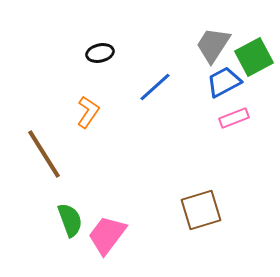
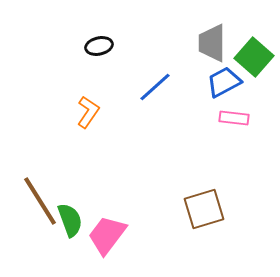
gray trapezoid: moved 1 px left, 2 px up; rotated 33 degrees counterclockwise
black ellipse: moved 1 px left, 7 px up
green square: rotated 21 degrees counterclockwise
pink rectangle: rotated 28 degrees clockwise
brown line: moved 4 px left, 47 px down
brown square: moved 3 px right, 1 px up
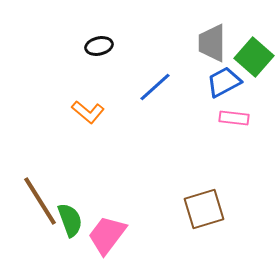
orange L-shape: rotated 96 degrees clockwise
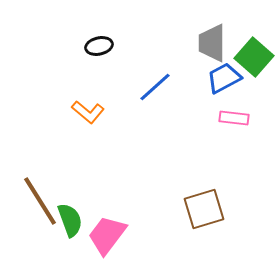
blue trapezoid: moved 4 px up
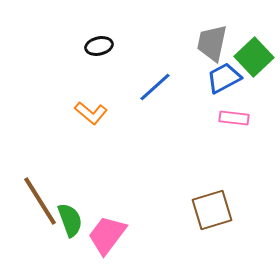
gray trapezoid: rotated 12 degrees clockwise
green square: rotated 6 degrees clockwise
orange L-shape: moved 3 px right, 1 px down
brown square: moved 8 px right, 1 px down
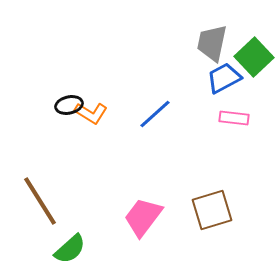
black ellipse: moved 30 px left, 59 px down
blue line: moved 27 px down
orange L-shape: rotated 8 degrees counterclockwise
green semicircle: moved 29 px down; rotated 68 degrees clockwise
pink trapezoid: moved 36 px right, 18 px up
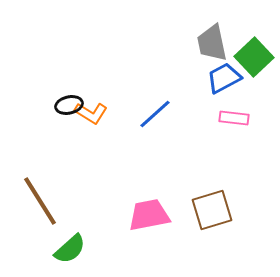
gray trapezoid: rotated 24 degrees counterclockwise
pink trapezoid: moved 6 px right, 2 px up; rotated 42 degrees clockwise
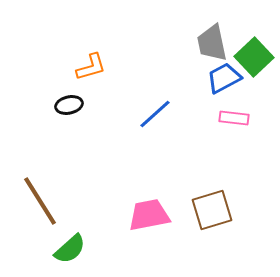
orange L-shape: moved 46 px up; rotated 48 degrees counterclockwise
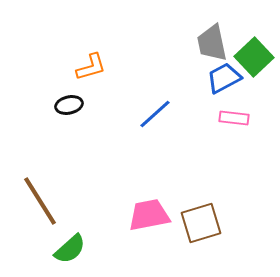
brown square: moved 11 px left, 13 px down
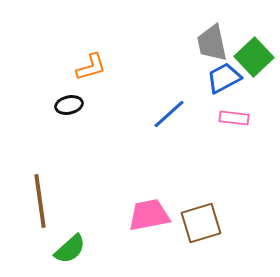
blue line: moved 14 px right
brown line: rotated 24 degrees clockwise
